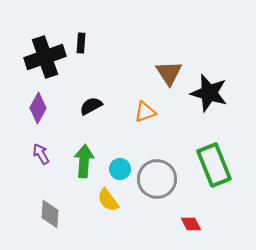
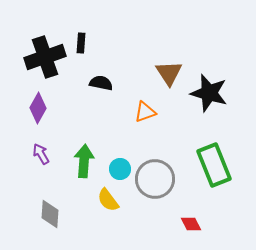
black semicircle: moved 10 px right, 23 px up; rotated 40 degrees clockwise
gray circle: moved 2 px left
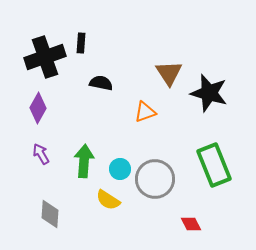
yellow semicircle: rotated 20 degrees counterclockwise
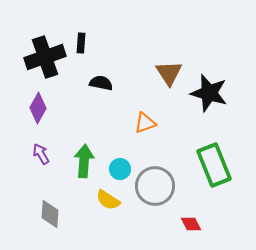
orange triangle: moved 11 px down
gray circle: moved 7 px down
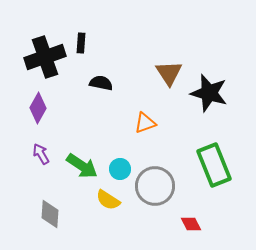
green arrow: moved 2 px left, 5 px down; rotated 120 degrees clockwise
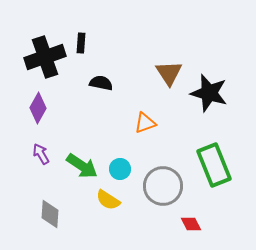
gray circle: moved 8 px right
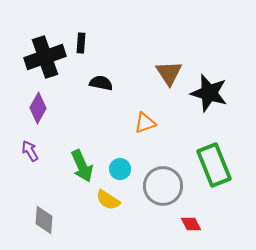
purple arrow: moved 11 px left, 3 px up
green arrow: rotated 32 degrees clockwise
gray diamond: moved 6 px left, 6 px down
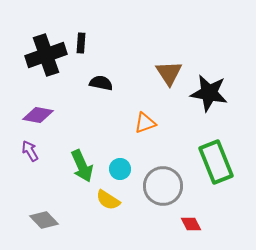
black cross: moved 1 px right, 2 px up
black star: rotated 6 degrees counterclockwise
purple diamond: moved 7 px down; rotated 72 degrees clockwise
green rectangle: moved 2 px right, 3 px up
gray diamond: rotated 48 degrees counterclockwise
